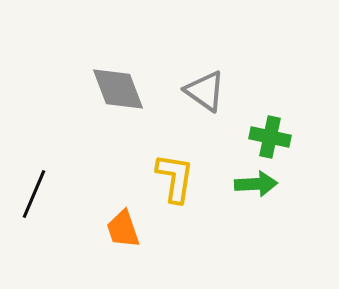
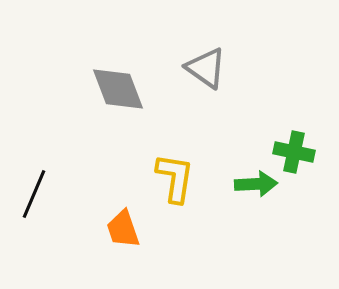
gray triangle: moved 1 px right, 23 px up
green cross: moved 24 px right, 15 px down
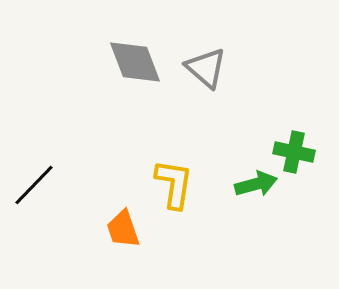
gray triangle: rotated 6 degrees clockwise
gray diamond: moved 17 px right, 27 px up
yellow L-shape: moved 1 px left, 6 px down
green arrow: rotated 12 degrees counterclockwise
black line: moved 9 px up; rotated 21 degrees clockwise
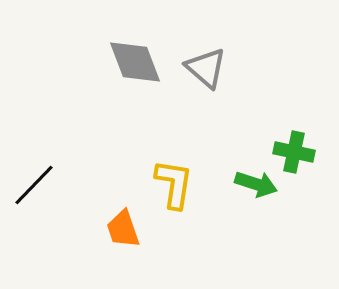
green arrow: rotated 33 degrees clockwise
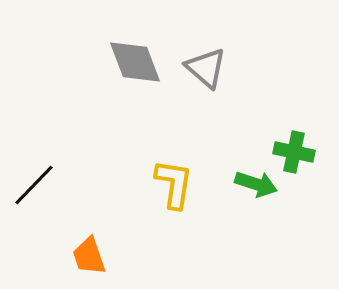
orange trapezoid: moved 34 px left, 27 px down
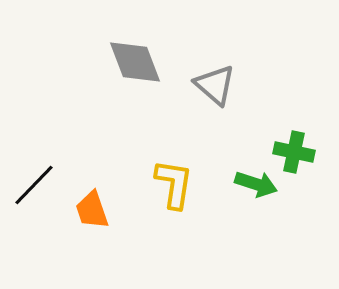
gray triangle: moved 9 px right, 17 px down
orange trapezoid: moved 3 px right, 46 px up
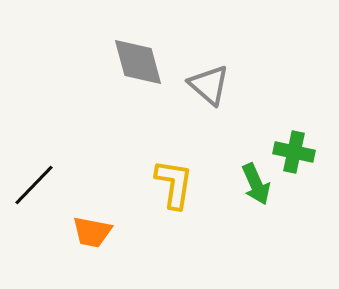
gray diamond: moved 3 px right; rotated 6 degrees clockwise
gray triangle: moved 6 px left
green arrow: rotated 48 degrees clockwise
orange trapezoid: moved 22 px down; rotated 60 degrees counterclockwise
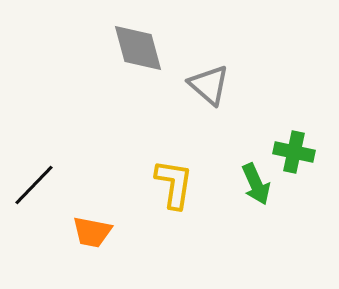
gray diamond: moved 14 px up
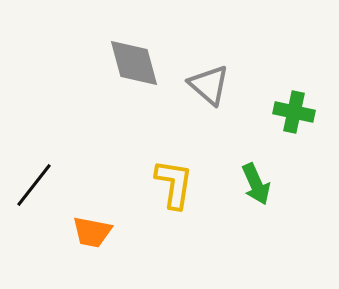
gray diamond: moved 4 px left, 15 px down
green cross: moved 40 px up
black line: rotated 6 degrees counterclockwise
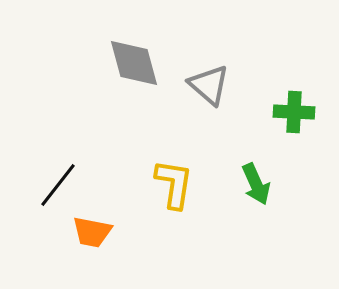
green cross: rotated 9 degrees counterclockwise
black line: moved 24 px right
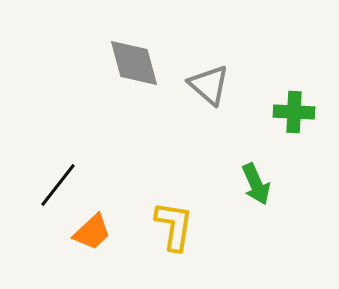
yellow L-shape: moved 42 px down
orange trapezoid: rotated 54 degrees counterclockwise
